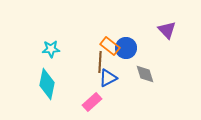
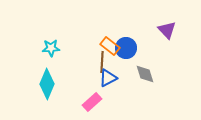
cyan star: moved 1 px up
brown line: moved 2 px right
cyan diamond: rotated 12 degrees clockwise
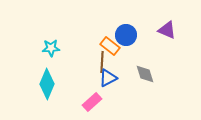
purple triangle: rotated 24 degrees counterclockwise
blue circle: moved 13 px up
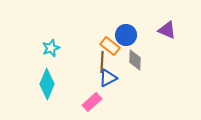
cyan star: rotated 18 degrees counterclockwise
gray diamond: moved 10 px left, 14 px up; rotated 20 degrees clockwise
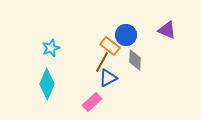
brown line: rotated 25 degrees clockwise
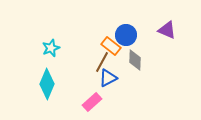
orange rectangle: moved 1 px right
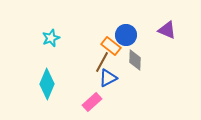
cyan star: moved 10 px up
